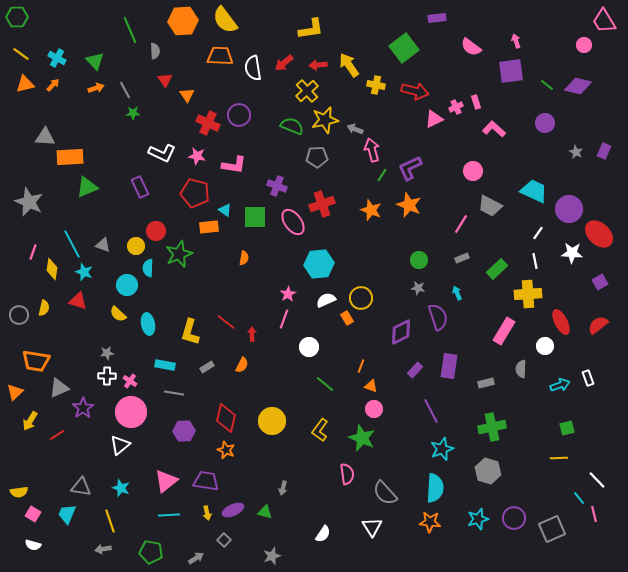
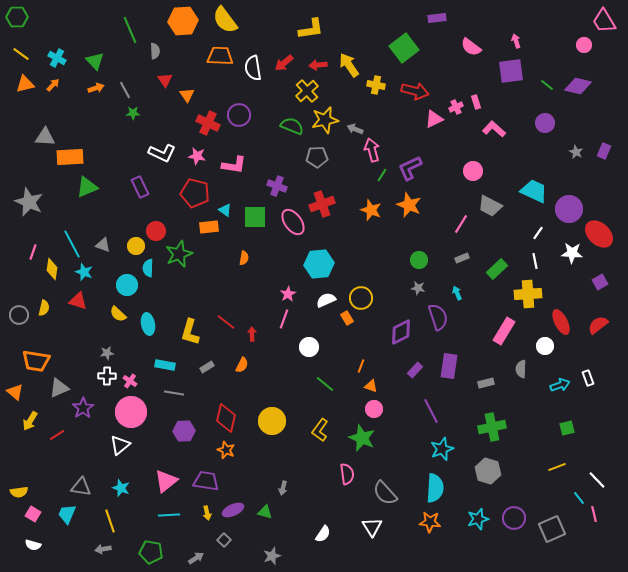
orange triangle at (15, 392): rotated 36 degrees counterclockwise
yellow line at (559, 458): moved 2 px left, 9 px down; rotated 18 degrees counterclockwise
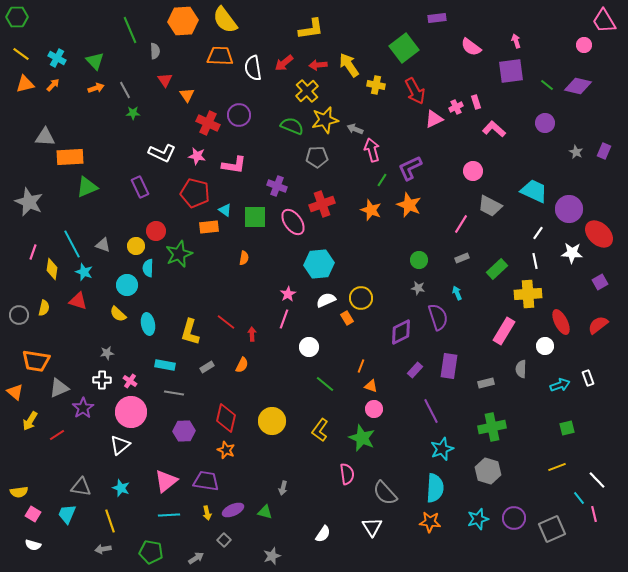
red arrow at (415, 91): rotated 48 degrees clockwise
green line at (382, 175): moved 5 px down
white cross at (107, 376): moved 5 px left, 4 px down
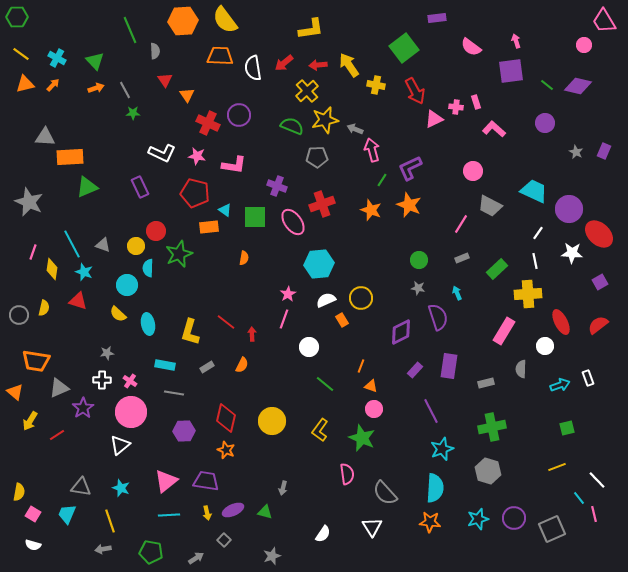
pink cross at (456, 107): rotated 32 degrees clockwise
orange rectangle at (347, 318): moved 5 px left, 2 px down
yellow semicircle at (19, 492): rotated 72 degrees counterclockwise
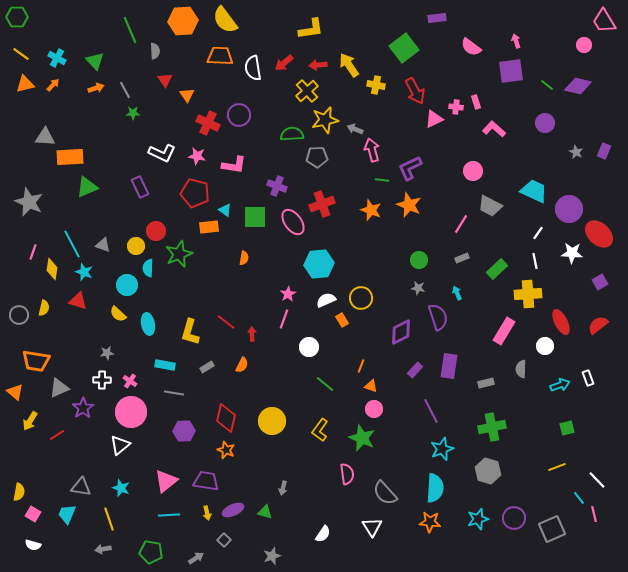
green semicircle at (292, 126): moved 8 px down; rotated 25 degrees counterclockwise
green line at (382, 180): rotated 64 degrees clockwise
yellow line at (110, 521): moved 1 px left, 2 px up
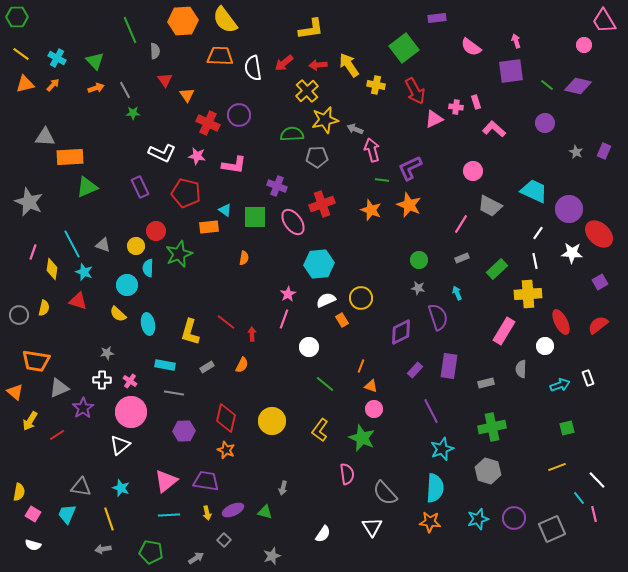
red pentagon at (195, 193): moved 9 px left
